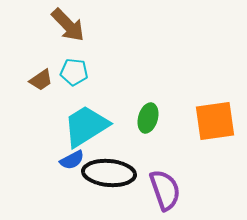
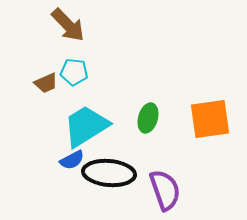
brown trapezoid: moved 5 px right, 3 px down; rotated 10 degrees clockwise
orange square: moved 5 px left, 2 px up
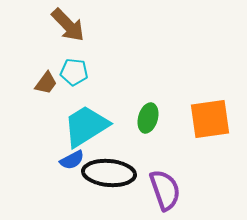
brown trapezoid: rotated 30 degrees counterclockwise
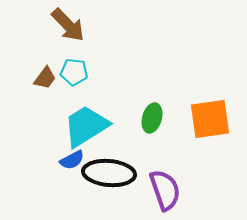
brown trapezoid: moved 1 px left, 5 px up
green ellipse: moved 4 px right
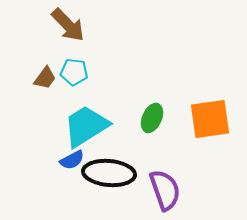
green ellipse: rotated 8 degrees clockwise
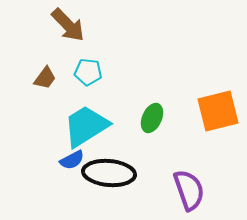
cyan pentagon: moved 14 px right
orange square: moved 8 px right, 8 px up; rotated 6 degrees counterclockwise
purple semicircle: moved 24 px right
